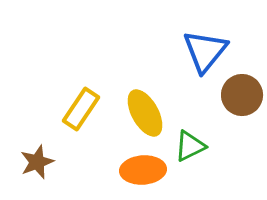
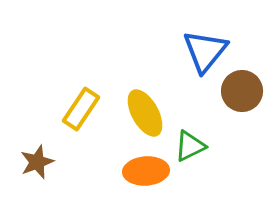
brown circle: moved 4 px up
orange ellipse: moved 3 px right, 1 px down
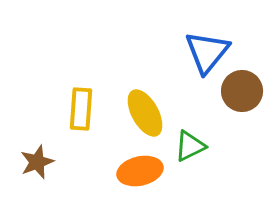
blue triangle: moved 2 px right, 1 px down
yellow rectangle: rotated 30 degrees counterclockwise
orange ellipse: moved 6 px left; rotated 9 degrees counterclockwise
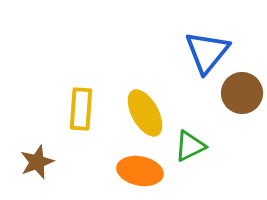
brown circle: moved 2 px down
orange ellipse: rotated 24 degrees clockwise
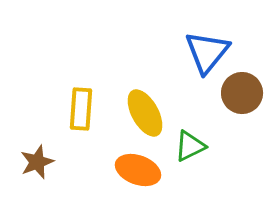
orange ellipse: moved 2 px left, 1 px up; rotated 9 degrees clockwise
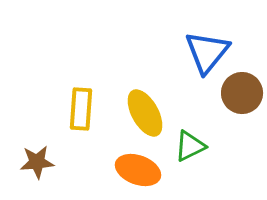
brown star: rotated 16 degrees clockwise
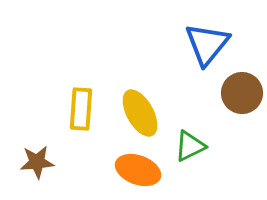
blue triangle: moved 8 px up
yellow ellipse: moved 5 px left
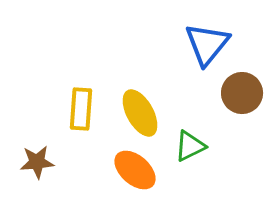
orange ellipse: moved 3 px left; rotated 21 degrees clockwise
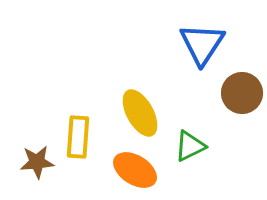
blue triangle: moved 5 px left; rotated 6 degrees counterclockwise
yellow rectangle: moved 3 px left, 28 px down
orange ellipse: rotated 9 degrees counterclockwise
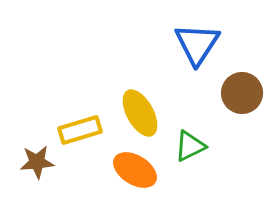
blue triangle: moved 5 px left
yellow rectangle: moved 2 px right, 7 px up; rotated 69 degrees clockwise
